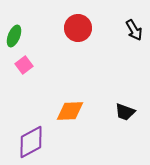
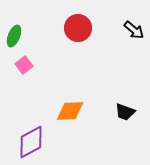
black arrow: rotated 20 degrees counterclockwise
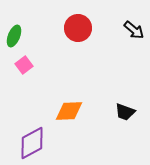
orange diamond: moved 1 px left
purple diamond: moved 1 px right, 1 px down
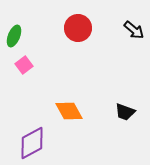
orange diamond: rotated 64 degrees clockwise
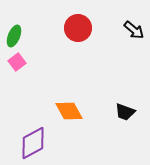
pink square: moved 7 px left, 3 px up
purple diamond: moved 1 px right
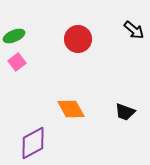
red circle: moved 11 px down
green ellipse: rotated 45 degrees clockwise
orange diamond: moved 2 px right, 2 px up
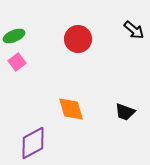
orange diamond: rotated 12 degrees clockwise
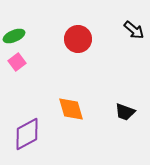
purple diamond: moved 6 px left, 9 px up
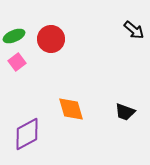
red circle: moved 27 px left
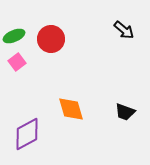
black arrow: moved 10 px left
